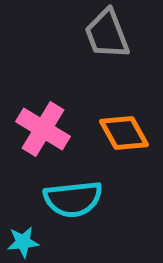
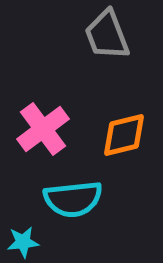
gray trapezoid: moved 1 px down
pink cross: rotated 22 degrees clockwise
orange diamond: moved 2 px down; rotated 75 degrees counterclockwise
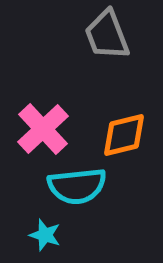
pink cross: rotated 6 degrees counterclockwise
cyan semicircle: moved 4 px right, 13 px up
cyan star: moved 22 px right, 7 px up; rotated 24 degrees clockwise
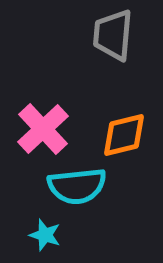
gray trapezoid: moved 6 px right; rotated 26 degrees clockwise
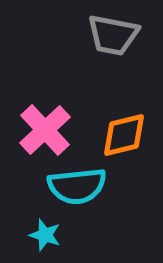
gray trapezoid: rotated 84 degrees counterclockwise
pink cross: moved 2 px right, 1 px down
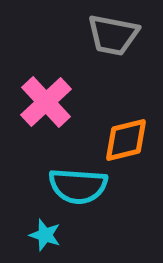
pink cross: moved 1 px right, 28 px up
orange diamond: moved 2 px right, 5 px down
cyan semicircle: moved 1 px right; rotated 10 degrees clockwise
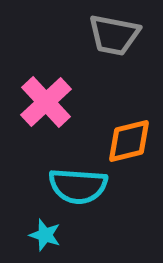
gray trapezoid: moved 1 px right
orange diamond: moved 3 px right, 1 px down
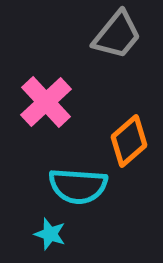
gray trapezoid: moved 3 px right; rotated 62 degrees counterclockwise
orange diamond: rotated 27 degrees counterclockwise
cyan star: moved 5 px right, 1 px up
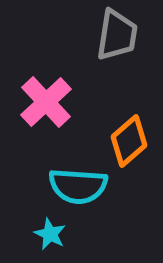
gray trapezoid: rotated 30 degrees counterclockwise
cyan star: rotated 8 degrees clockwise
